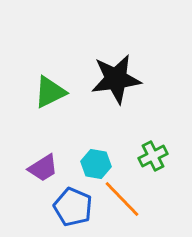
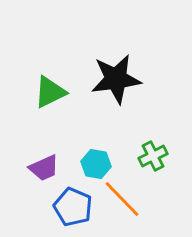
purple trapezoid: moved 1 px right; rotated 8 degrees clockwise
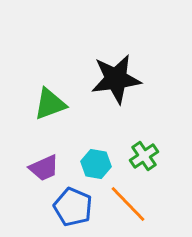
green triangle: moved 12 px down; rotated 6 degrees clockwise
green cross: moved 9 px left; rotated 8 degrees counterclockwise
orange line: moved 6 px right, 5 px down
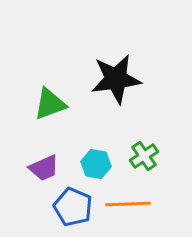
orange line: rotated 48 degrees counterclockwise
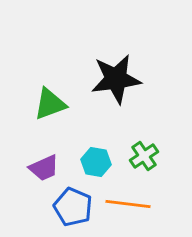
cyan hexagon: moved 2 px up
orange line: rotated 9 degrees clockwise
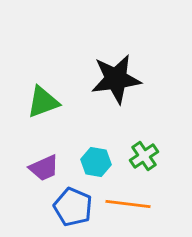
green triangle: moved 7 px left, 2 px up
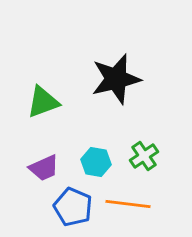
black star: rotated 6 degrees counterclockwise
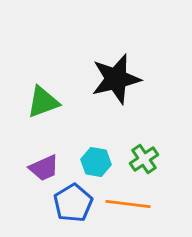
green cross: moved 3 px down
blue pentagon: moved 4 px up; rotated 18 degrees clockwise
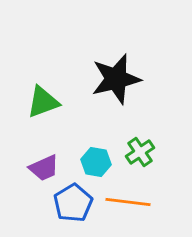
green cross: moved 4 px left, 7 px up
orange line: moved 2 px up
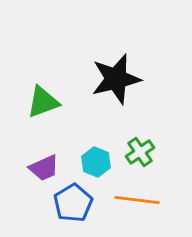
cyan hexagon: rotated 12 degrees clockwise
orange line: moved 9 px right, 2 px up
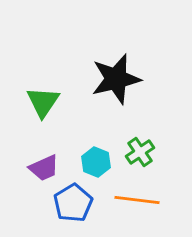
green triangle: rotated 36 degrees counterclockwise
